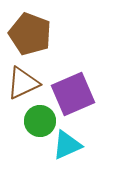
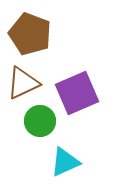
purple square: moved 4 px right, 1 px up
cyan triangle: moved 2 px left, 17 px down
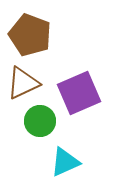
brown pentagon: moved 1 px down
purple square: moved 2 px right
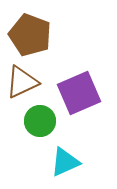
brown triangle: moved 1 px left, 1 px up
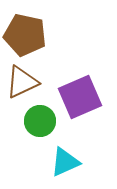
brown pentagon: moved 5 px left; rotated 9 degrees counterclockwise
purple square: moved 1 px right, 4 px down
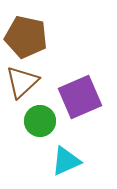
brown pentagon: moved 1 px right, 2 px down
brown triangle: rotated 18 degrees counterclockwise
cyan triangle: moved 1 px right, 1 px up
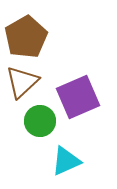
brown pentagon: rotated 30 degrees clockwise
purple square: moved 2 px left
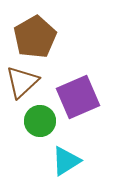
brown pentagon: moved 9 px right
cyan triangle: rotated 8 degrees counterclockwise
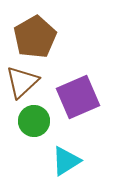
green circle: moved 6 px left
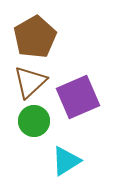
brown triangle: moved 8 px right
